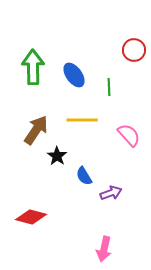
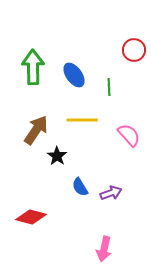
blue semicircle: moved 4 px left, 11 px down
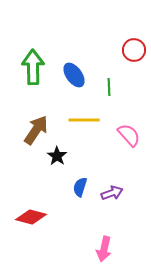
yellow line: moved 2 px right
blue semicircle: rotated 48 degrees clockwise
purple arrow: moved 1 px right
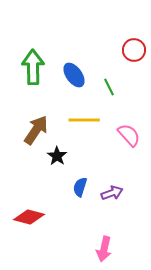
green line: rotated 24 degrees counterclockwise
red diamond: moved 2 px left
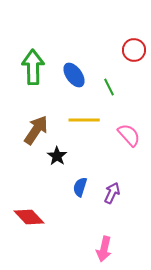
purple arrow: rotated 45 degrees counterclockwise
red diamond: rotated 32 degrees clockwise
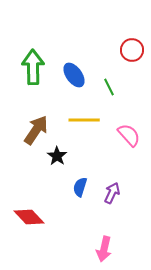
red circle: moved 2 px left
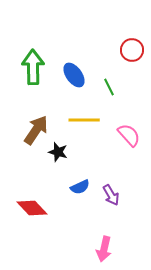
black star: moved 1 px right, 4 px up; rotated 18 degrees counterclockwise
blue semicircle: rotated 132 degrees counterclockwise
purple arrow: moved 1 px left, 2 px down; rotated 125 degrees clockwise
red diamond: moved 3 px right, 9 px up
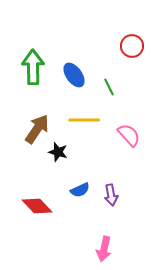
red circle: moved 4 px up
brown arrow: moved 1 px right, 1 px up
blue semicircle: moved 3 px down
purple arrow: rotated 20 degrees clockwise
red diamond: moved 5 px right, 2 px up
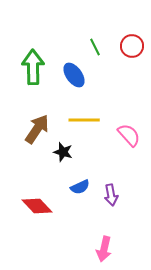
green line: moved 14 px left, 40 px up
black star: moved 5 px right
blue semicircle: moved 3 px up
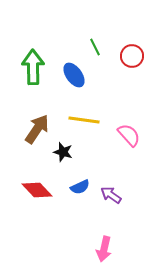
red circle: moved 10 px down
yellow line: rotated 8 degrees clockwise
purple arrow: rotated 135 degrees clockwise
red diamond: moved 16 px up
